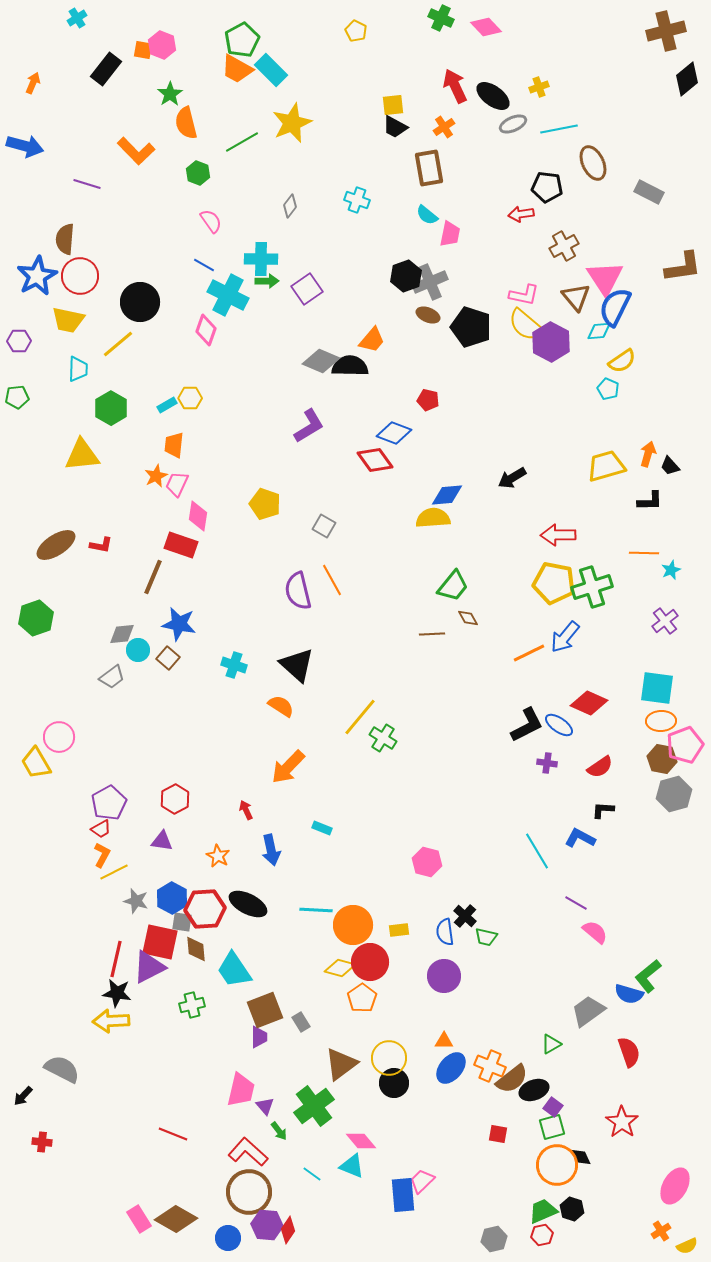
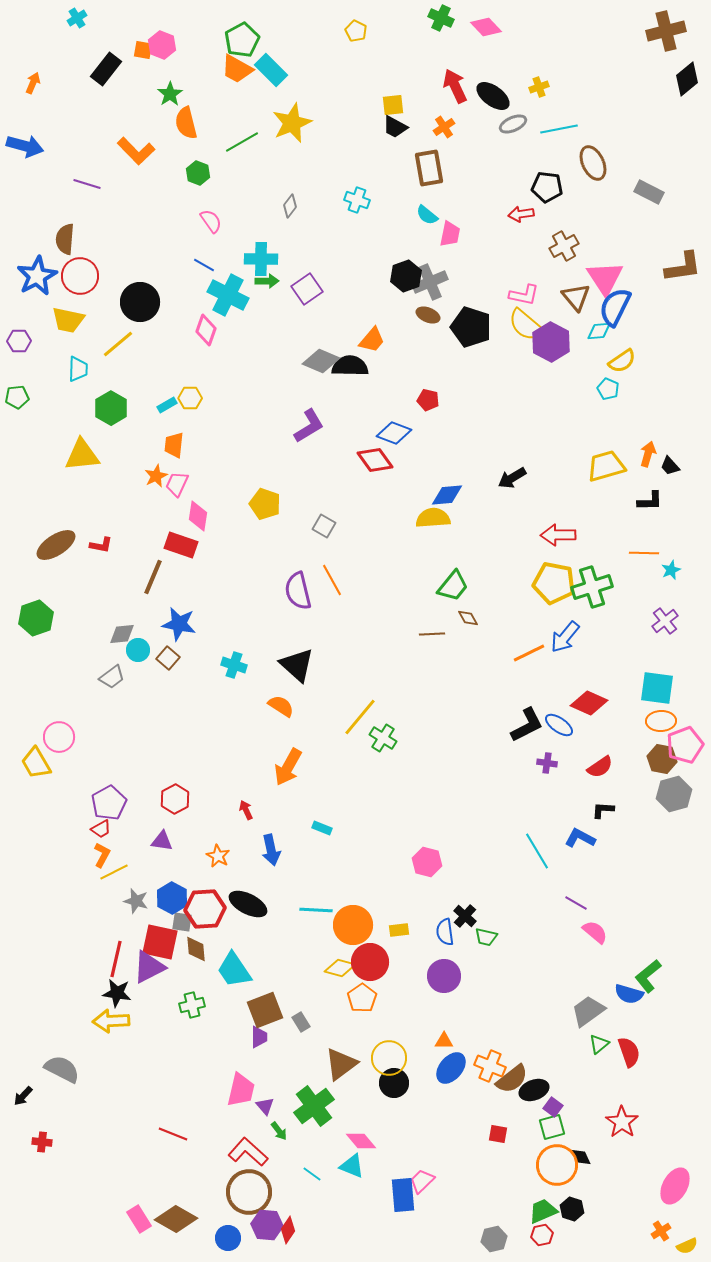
orange arrow at (288, 767): rotated 15 degrees counterclockwise
green triangle at (551, 1044): moved 48 px right; rotated 10 degrees counterclockwise
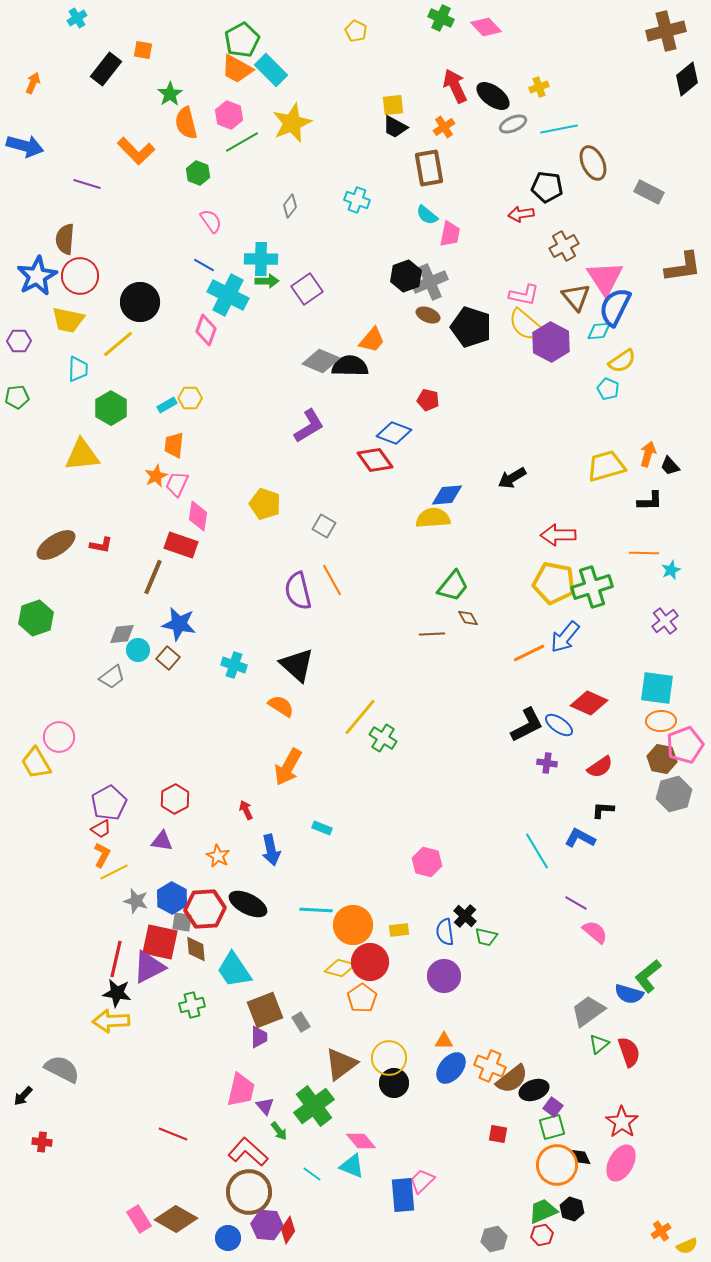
pink hexagon at (162, 45): moved 67 px right, 70 px down
pink ellipse at (675, 1186): moved 54 px left, 23 px up
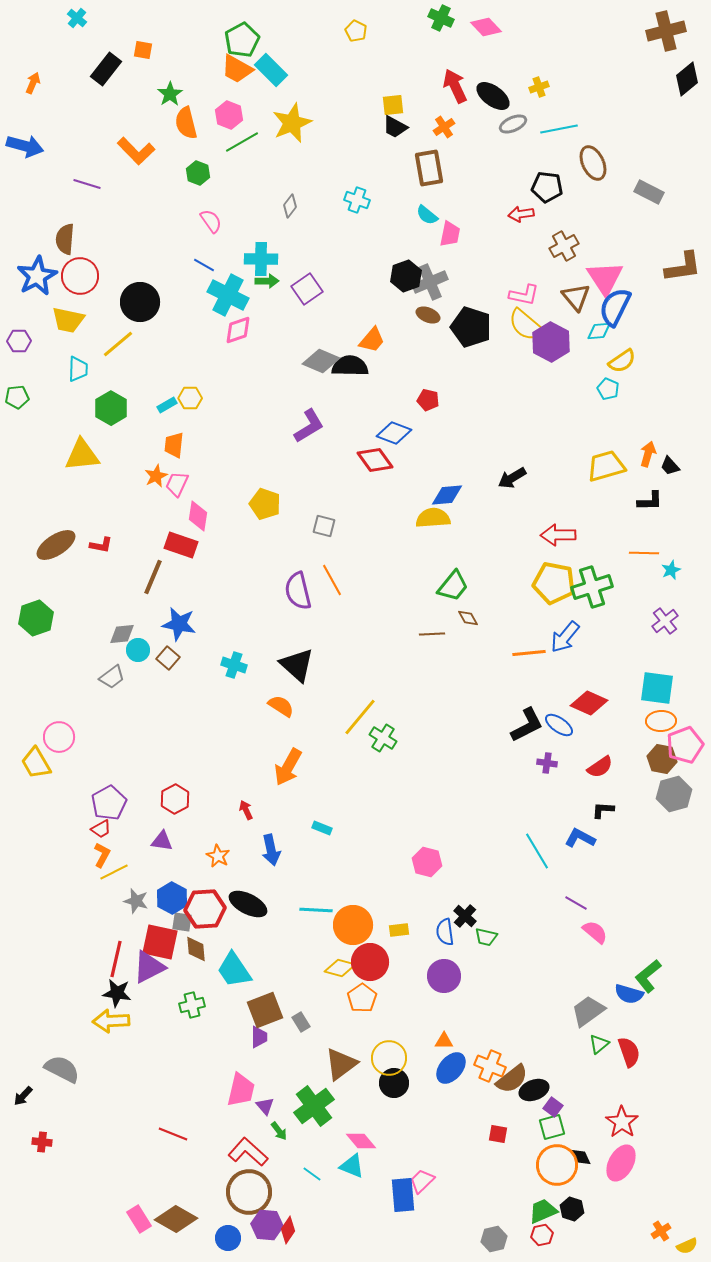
cyan cross at (77, 18): rotated 18 degrees counterclockwise
pink diamond at (206, 330): moved 32 px right; rotated 52 degrees clockwise
gray square at (324, 526): rotated 15 degrees counterclockwise
orange line at (529, 653): rotated 20 degrees clockwise
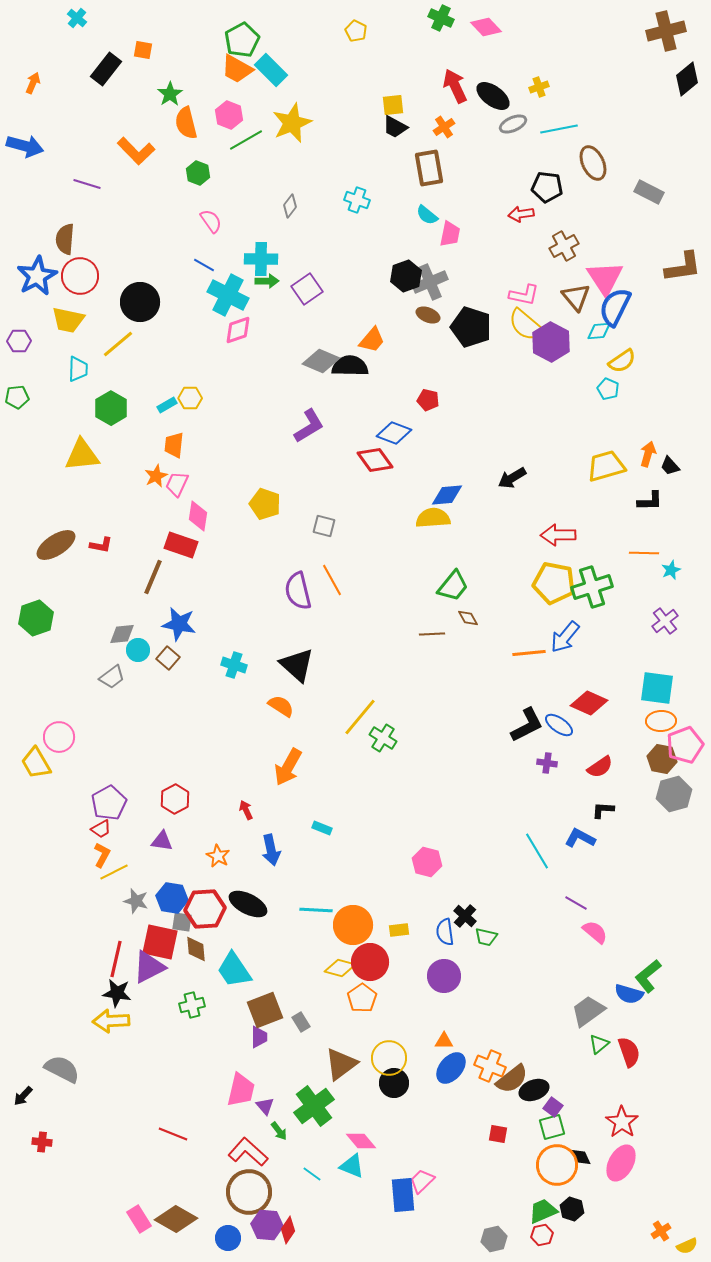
green line at (242, 142): moved 4 px right, 2 px up
blue hexagon at (172, 898): rotated 20 degrees counterclockwise
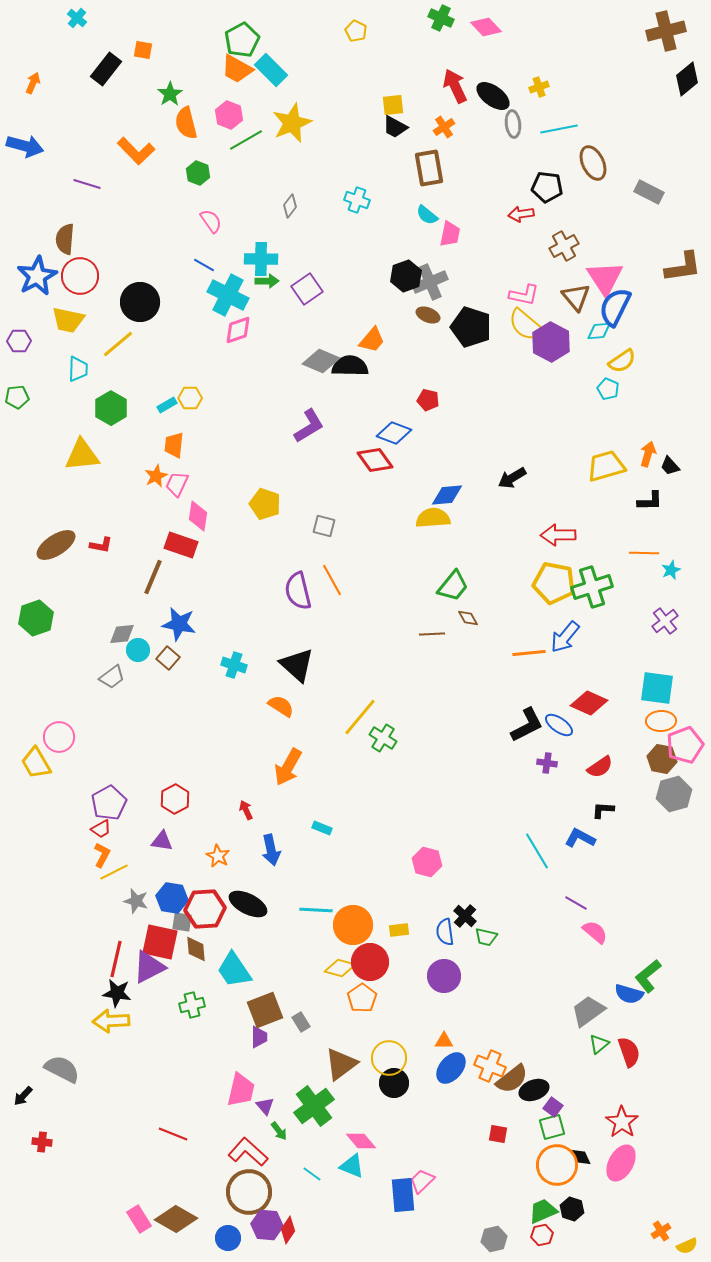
gray ellipse at (513, 124): rotated 72 degrees counterclockwise
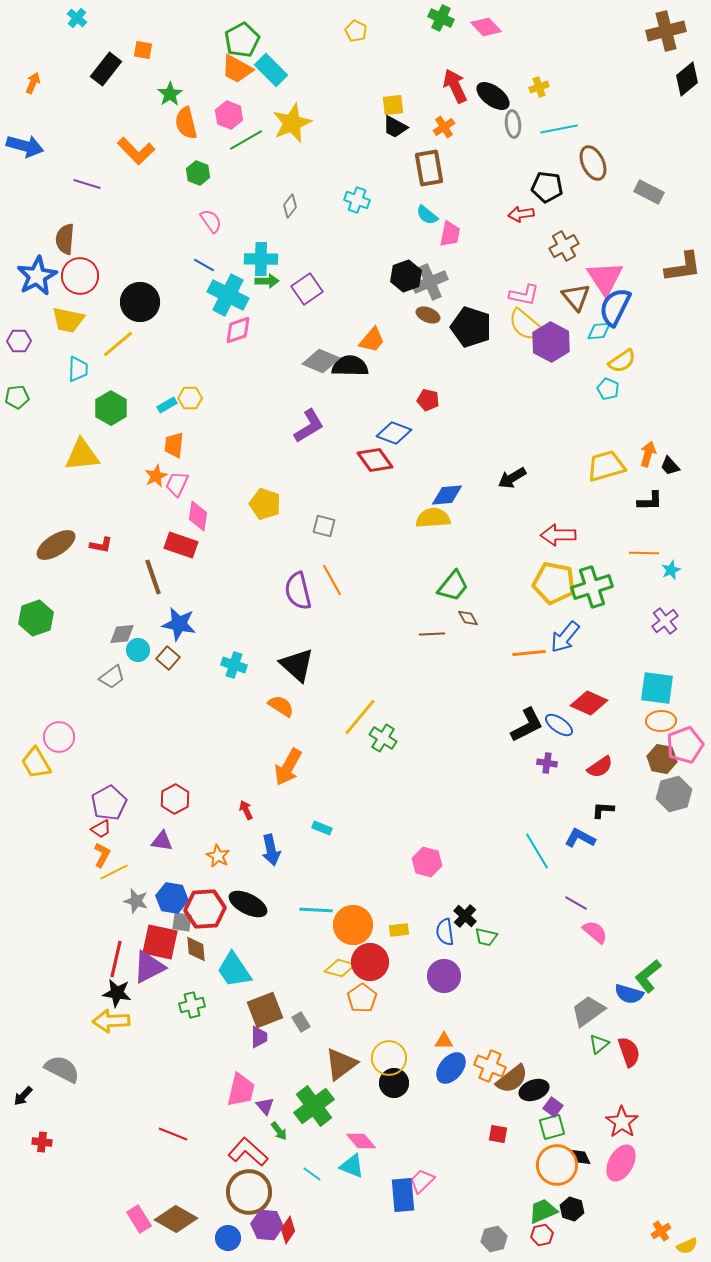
brown line at (153, 577): rotated 42 degrees counterclockwise
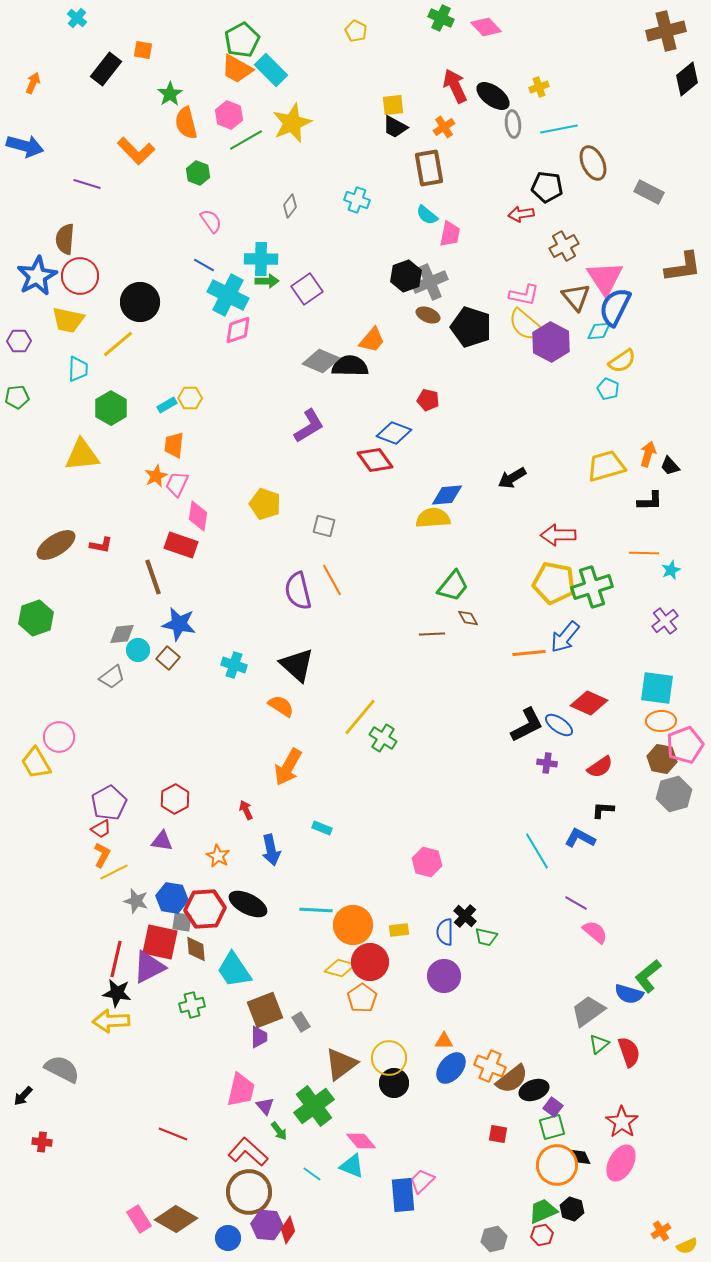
blue semicircle at (445, 932): rotated 8 degrees clockwise
